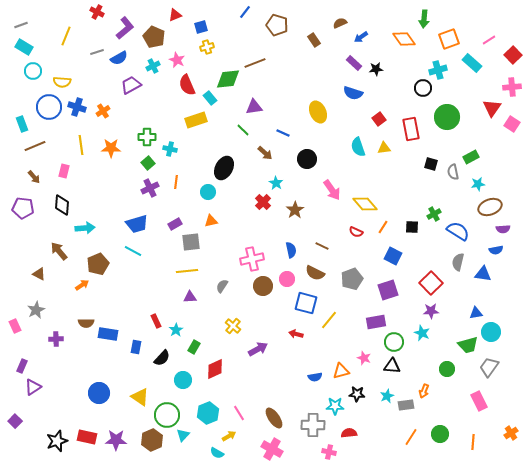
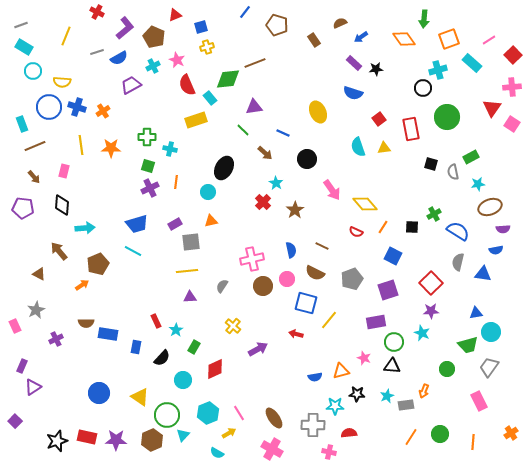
green square at (148, 163): moved 3 px down; rotated 32 degrees counterclockwise
purple cross at (56, 339): rotated 24 degrees counterclockwise
yellow arrow at (229, 436): moved 3 px up
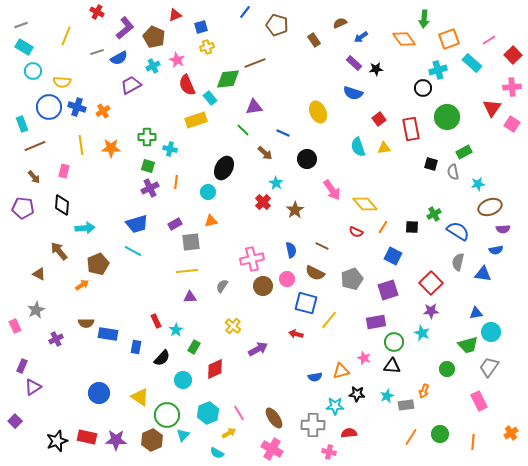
green rectangle at (471, 157): moved 7 px left, 5 px up
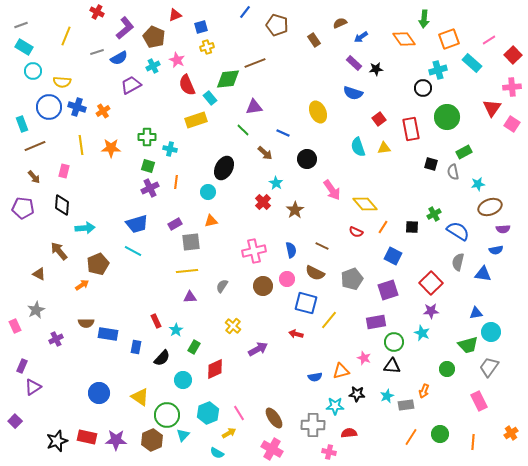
pink cross at (252, 259): moved 2 px right, 8 px up
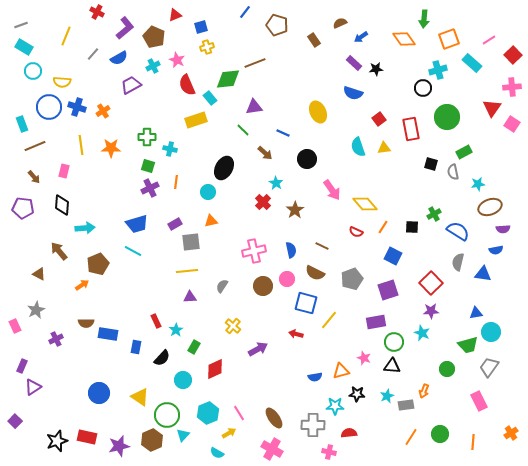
gray line at (97, 52): moved 4 px left, 2 px down; rotated 32 degrees counterclockwise
purple star at (116, 440): moved 3 px right, 6 px down; rotated 15 degrees counterclockwise
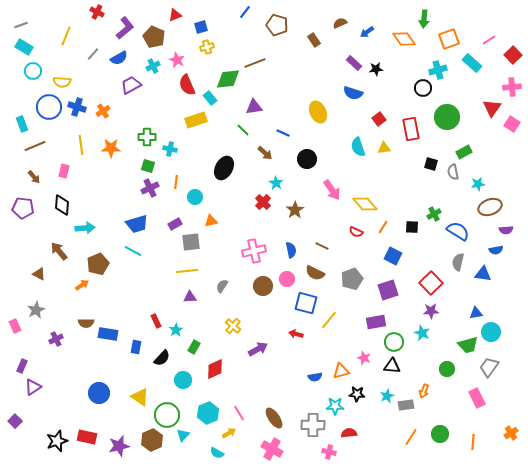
blue arrow at (361, 37): moved 6 px right, 5 px up
cyan circle at (208, 192): moved 13 px left, 5 px down
purple semicircle at (503, 229): moved 3 px right, 1 px down
pink rectangle at (479, 401): moved 2 px left, 3 px up
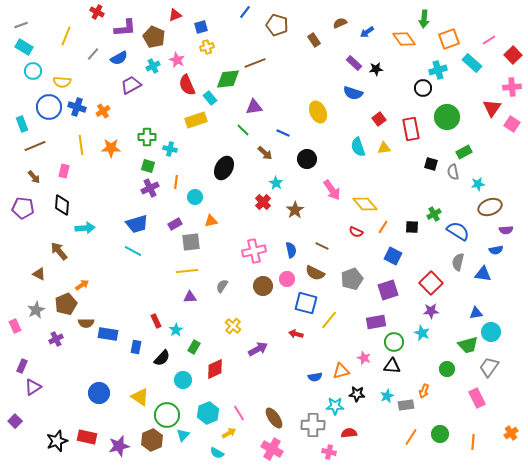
purple L-shape at (125, 28): rotated 35 degrees clockwise
brown pentagon at (98, 264): moved 32 px left, 40 px down
